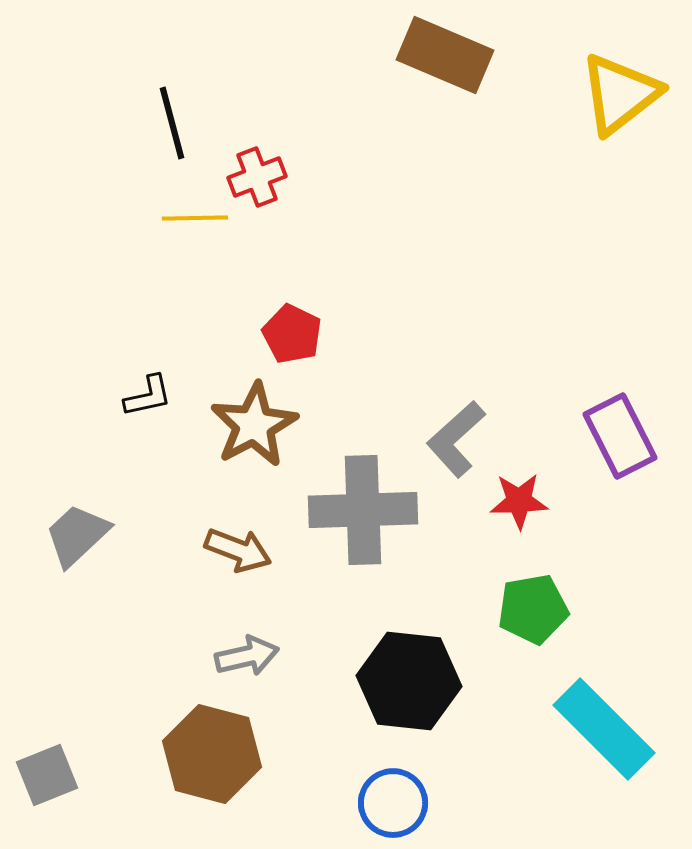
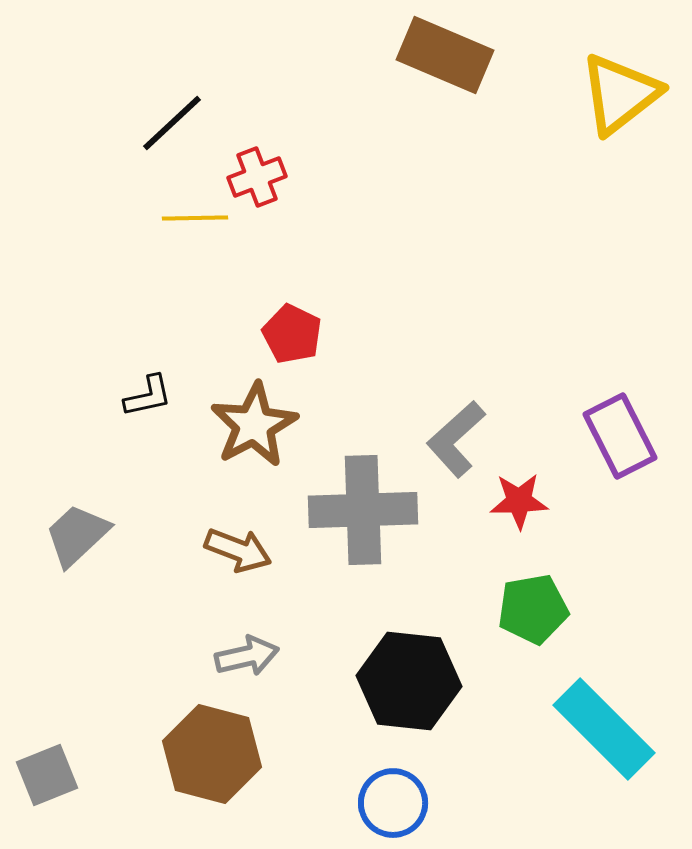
black line: rotated 62 degrees clockwise
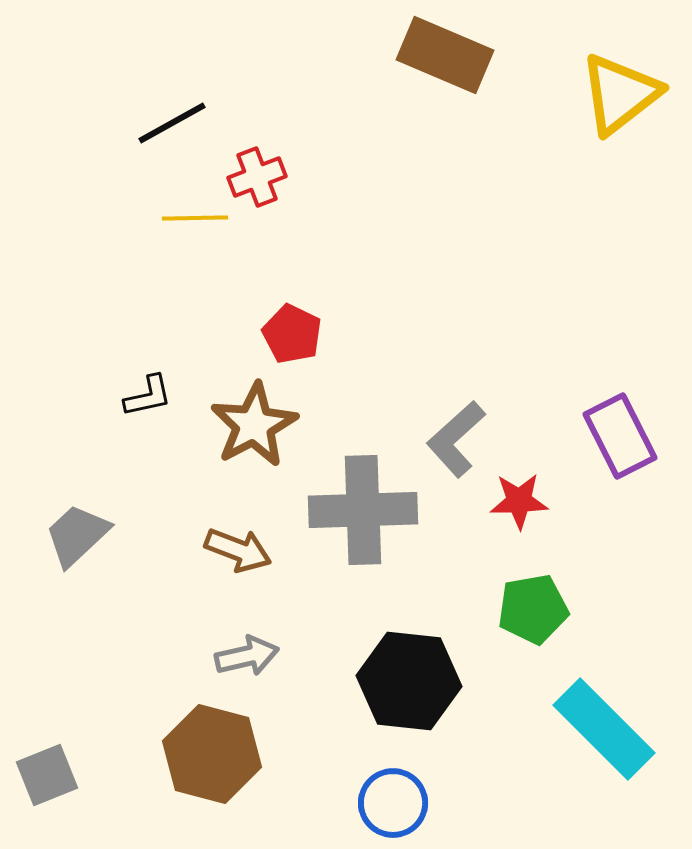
black line: rotated 14 degrees clockwise
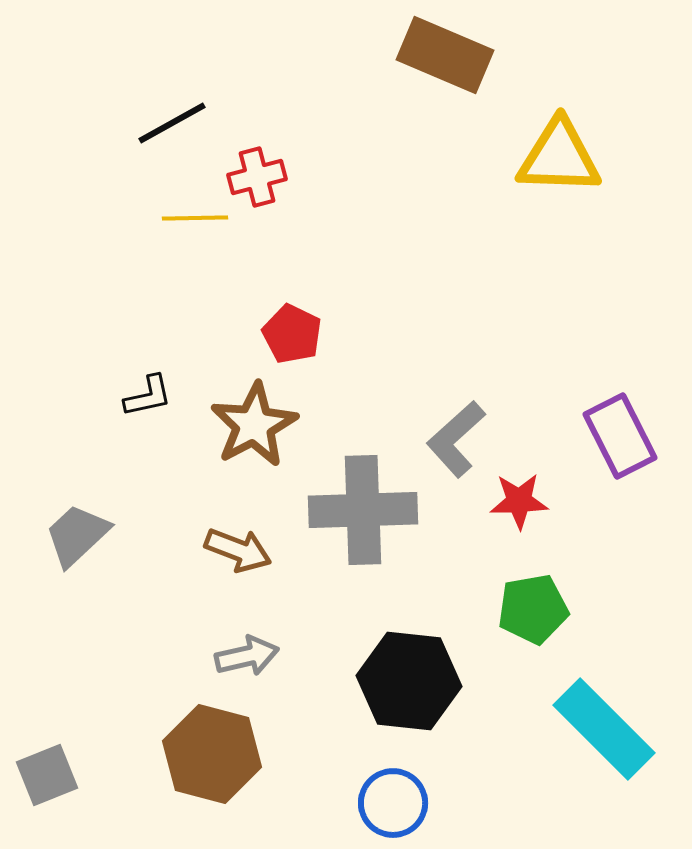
yellow triangle: moved 61 px left, 63 px down; rotated 40 degrees clockwise
red cross: rotated 6 degrees clockwise
